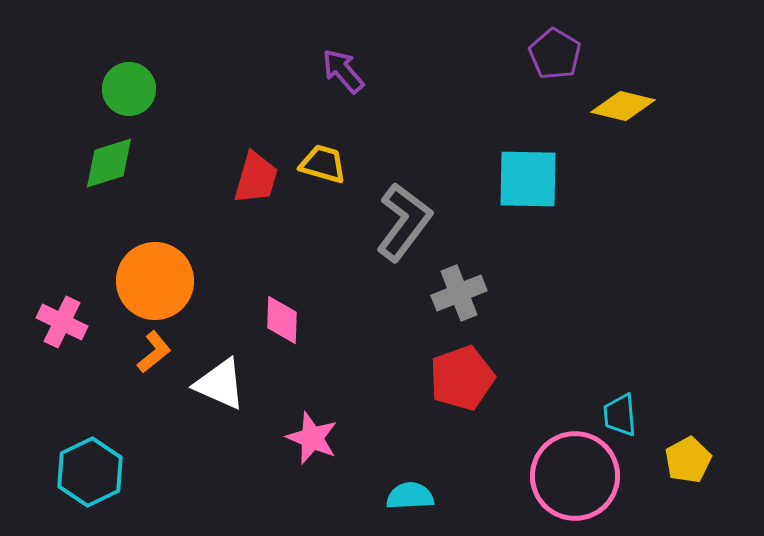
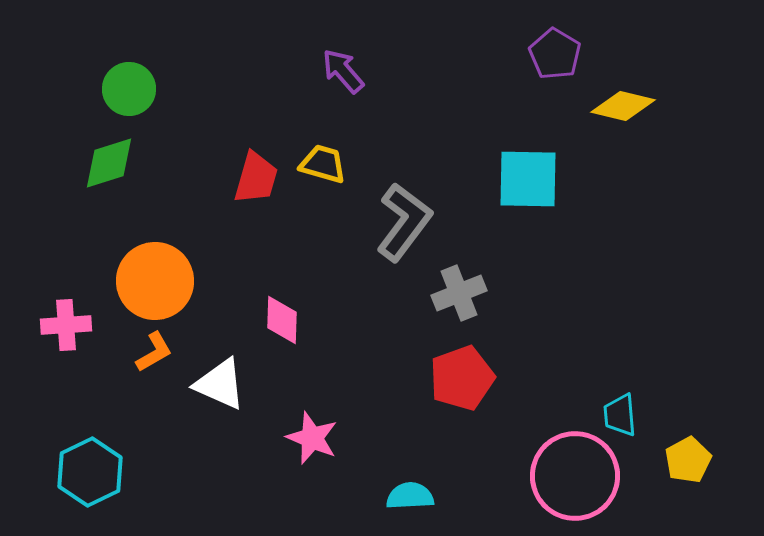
pink cross: moved 4 px right, 3 px down; rotated 30 degrees counterclockwise
orange L-shape: rotated 9 degrees clockwise
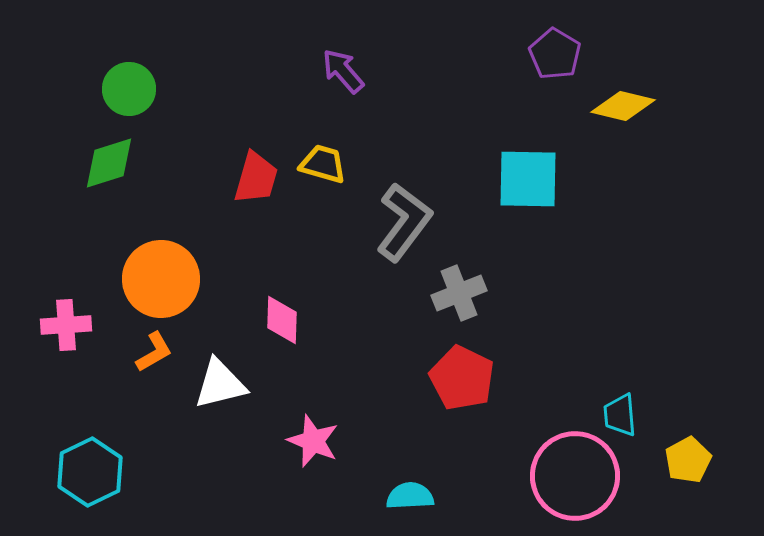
orange circle: moved 6 px right, 2 px up
red pentagon: rotated 26 degrees counterclockwise
white triangle: rotated 38 degrees counterclockwise
pink star: moved 1 px right, 3 px down
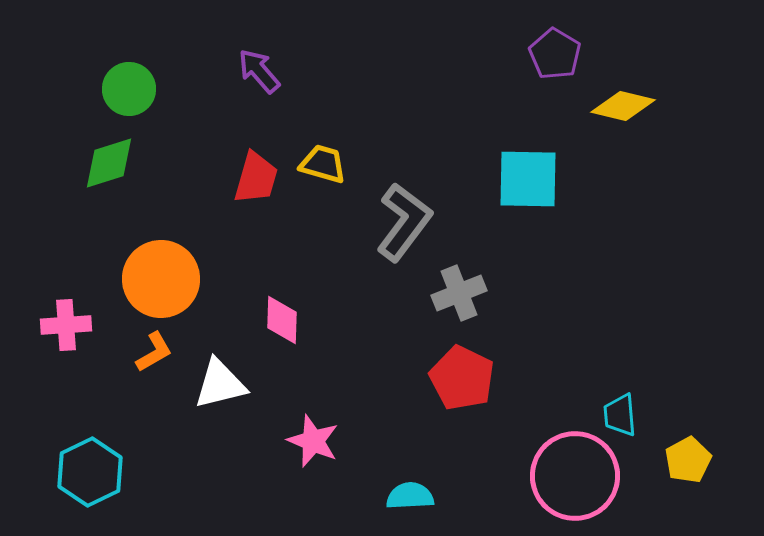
purple arrow: moved 84 px left
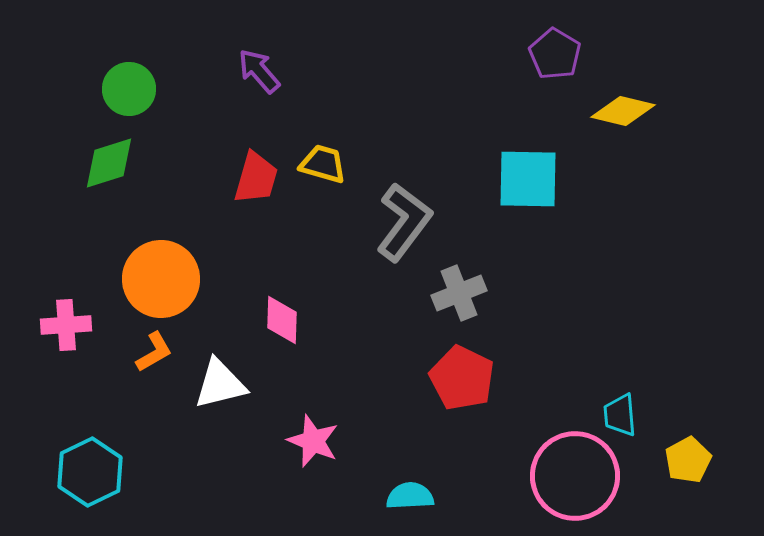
yellow diamond: moved 5 px down
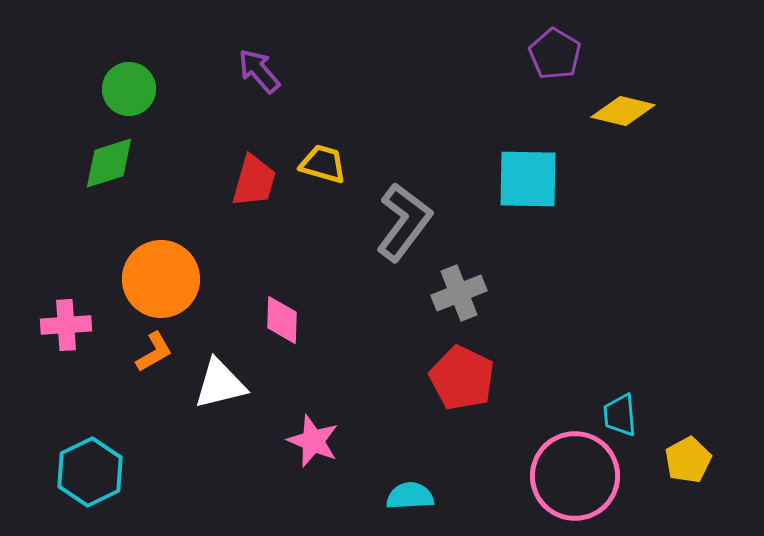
red trapezoid: moved 2 px left, 3 px down
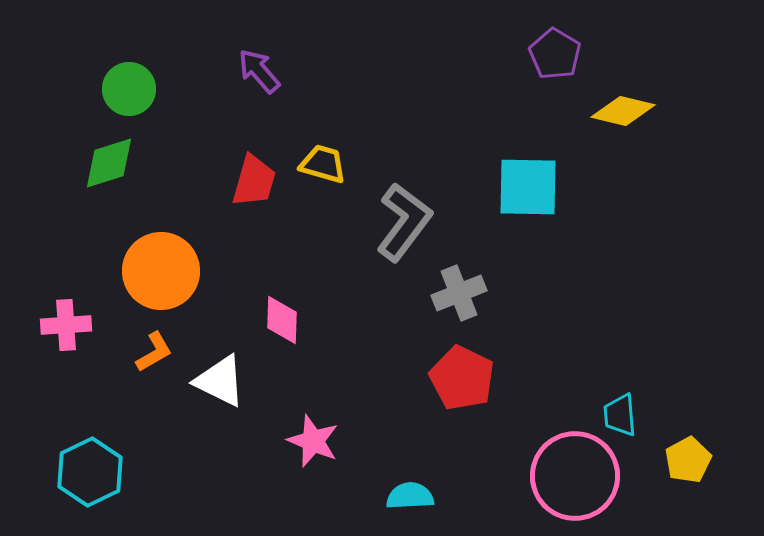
cyan square: moved 8 px down
orange circle: moved 8 px up
white triangle: moved 3 px up; rotated 40 degrees clockwise
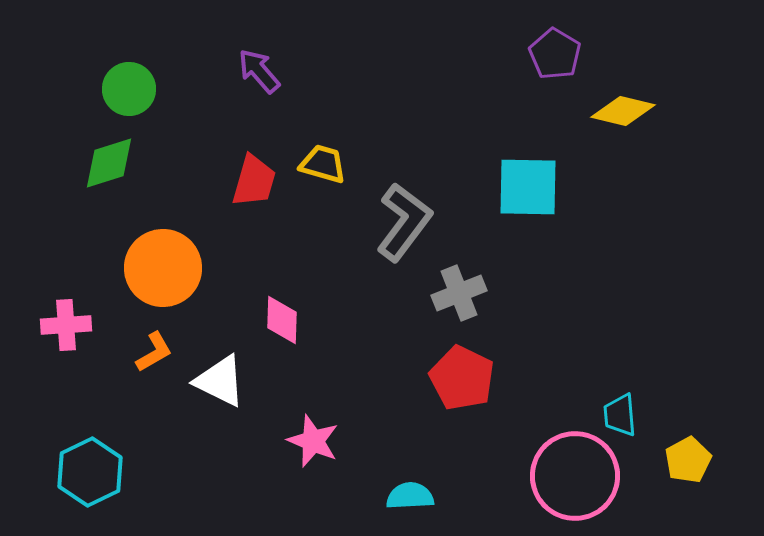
orange circle: moved 2 px right, 3 px up
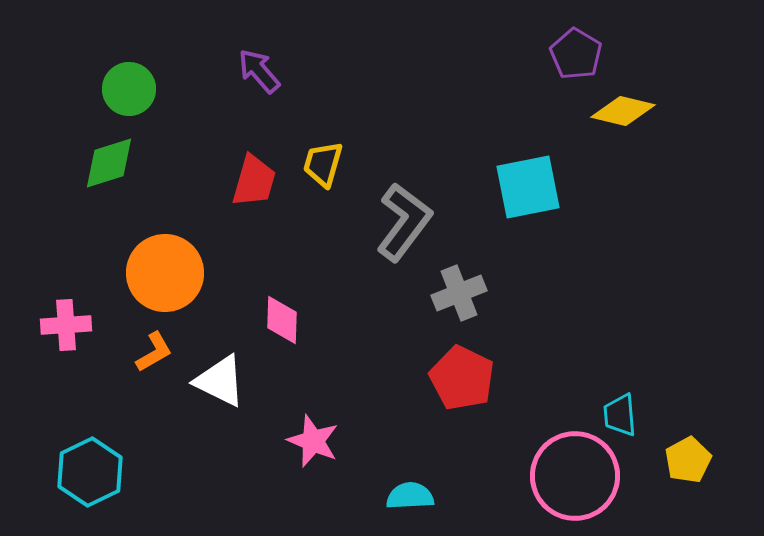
purple pentagon: moved 21 px right
yellow trapezoid: rotated 90 degrees counterclockwise
cyan square: rotated 12 degrees counterclockwise
orange circle: moved 2 px right, 5 px down
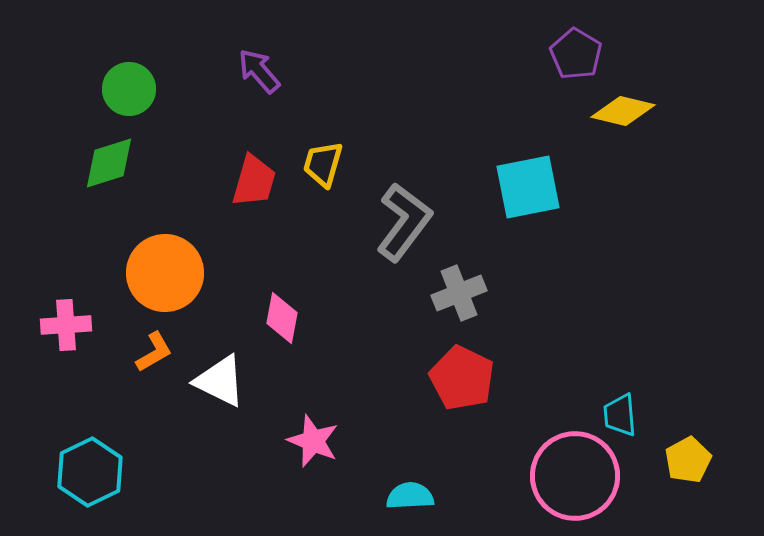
pink diamond: moved 2 px up; rotated 9 degrees clockwise
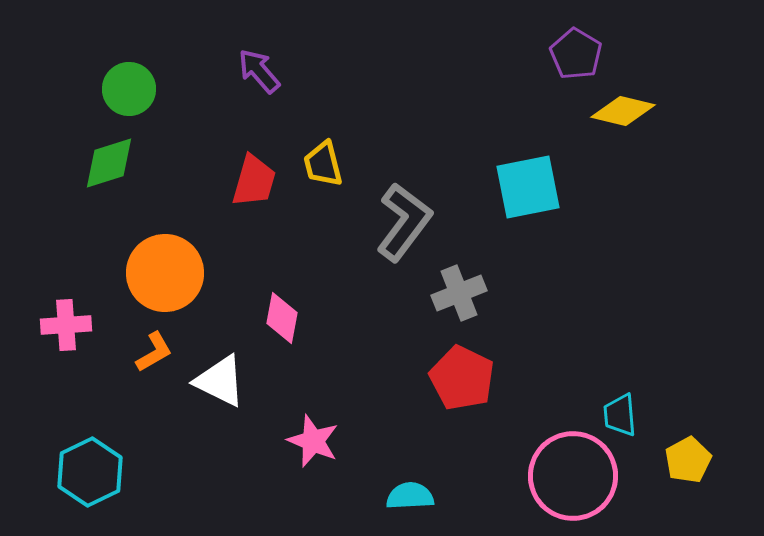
yellow trapezoid: rotated 30 degrees counterclockwise
pink circle: moved 2 px left
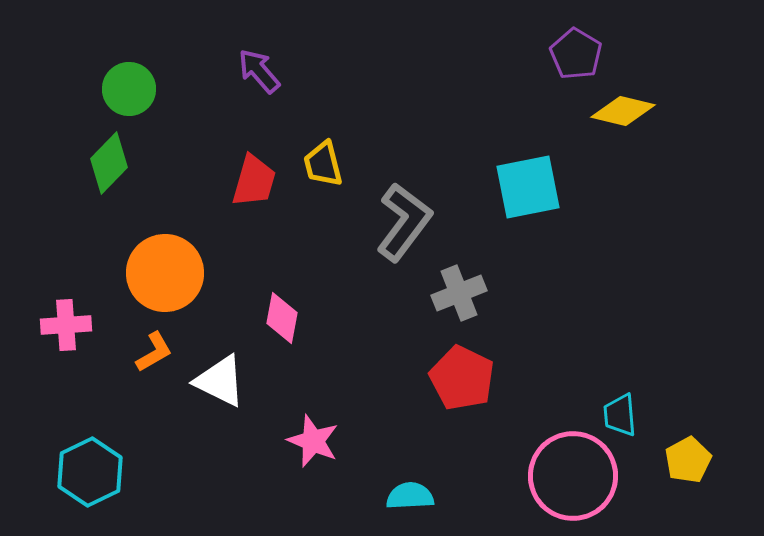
green diamond: rotated 28 degrees counterclockwise
